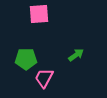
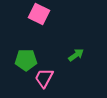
pink square: rotated 30 degrees clockwise
green pentagon: moved 1 px down
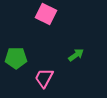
pink square: moved 7 px right
green pentagon: moved 10 px left, 2 px up
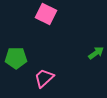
green arrow: moved 20 px right, 2 px up
pink trapezoid: rotated 20 degrees clockwise
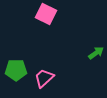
green pentagon: moved 12 px down
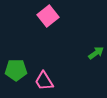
pink square: moved 2 px right, 2 px down; rotated 25 degrees clockwise
pink trapezoid: moved 3 px down; rotated 80 degrees counterclockwise
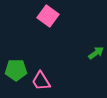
pink square: rotated 15 degrees counterclockwise
pink trapezoid: moved 3 px left
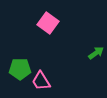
pink square: moved 7 px down
green pentagon: moved 4 px right, 1 px up
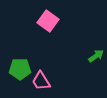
pink square: moved 2 px up
green arrow: moved 3 px down
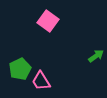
green pentagon: rotated 25 degrees counterclockwise
